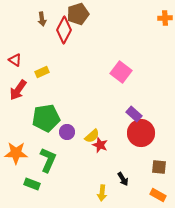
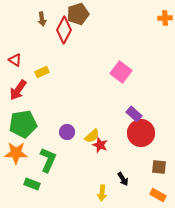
green pentagon: moved 23 px left, 6 px down
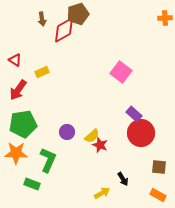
red diamond: rotated 32 degrees clockwise
yellow arrow: rotated 126 degrees counterclockwise
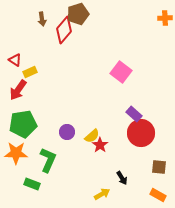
red diamond: rotated 20 degrees counterclockwise
yellow rectangle: moved 12 px left
red star: rotated 14 degrees clockwise
black arrow: moved 1 px left, 1 px up
yellow arrow: moved 1 px down
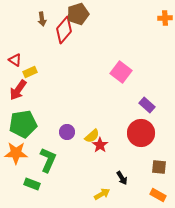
purple rectangle: moved 13 px right, 9 px up
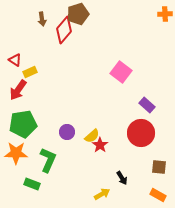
orange cross: moved 4 px up
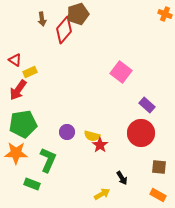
orange cross: rotated 24 degrees clockwise
yellow semicircle: rotated 56 degrees clockwise
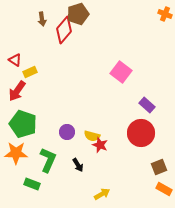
red arrow: moved 1 px left, 1 px down
green pentagon: rotated 28 degrees clockwise
red star: rotated 14 degrees counterclockwise
brown square: rotated 28 degrees counterclockwise
black arrow: moved 44 px left, 13 px up
orange rectangle: moved 6 px right, 6 px up
